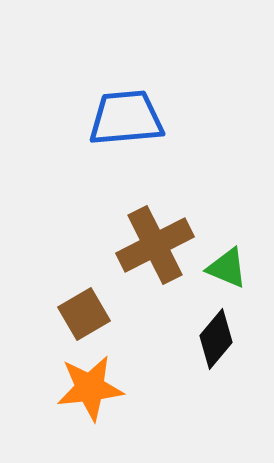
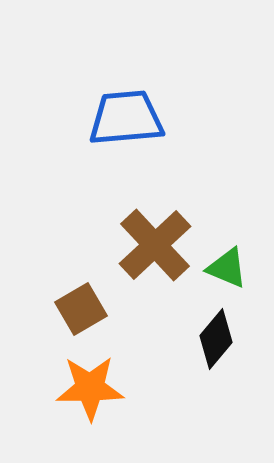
brown cross: rotated 16 degrees counterclockwise
brown square: moved 3 px left, 5 px up
orange star: rotated 6 degrees clockwise
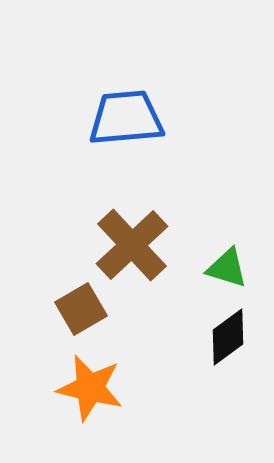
brown cross: moved 23 px left
green triangle: rotated 6 degrees counterclockwise
black diamond: moved 12 px right, 2 px up; rotated 14 degrees clockwise
orange star: rotated 14 degrees clockwise
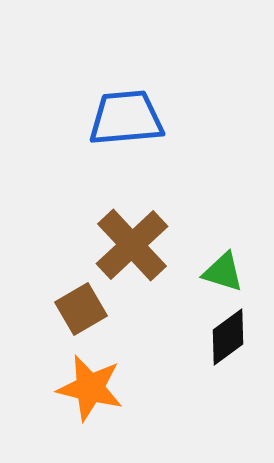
green triangle: moved 4 px left, 4 px down
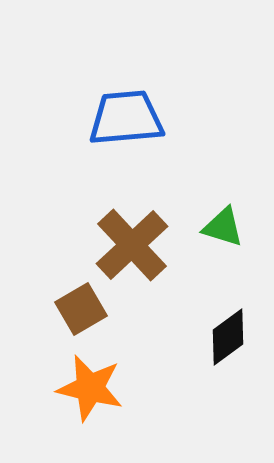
green triangle: moved 45 px up
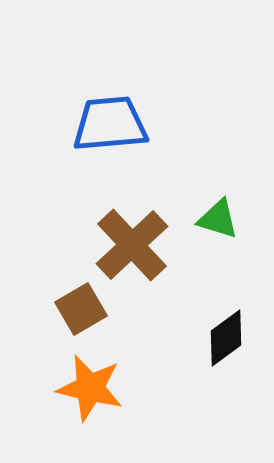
blue trapezoid: moved 16 px left, 6 px down
green triangle: moved 5 px left, 8 px up
black diamond: moved 2 px left, 1 px down
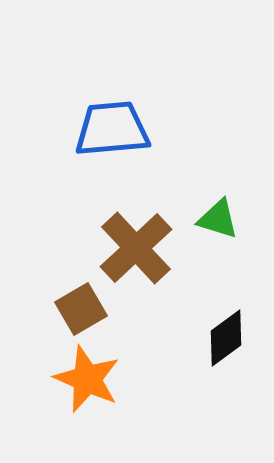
blue trapezoid: moved 2 px right, 5 px down
brown cross: moved 4 px right, 3 px down
orange star: moved 3 px left, 9 px up; rotated 10 degrees clockwise
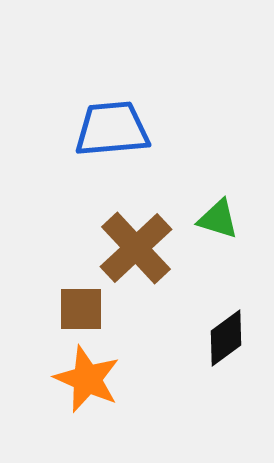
brown square: rotated 30 degrees clockwise
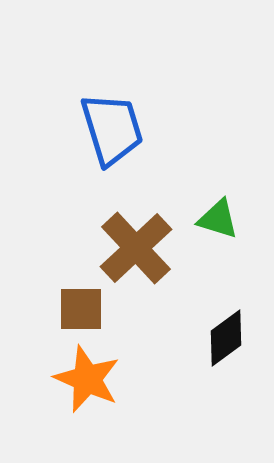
blue trapezoid: rotated 78 degrees clockwise
